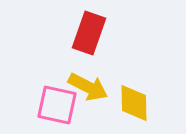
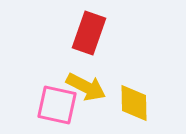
yellow arrow: moved 2 px left
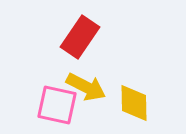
red rectangle: moved 9 px left, 4 px down; rotated 15 degrees clockwise
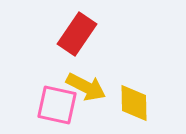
red rectangle: moved 3 px left, 3 px up
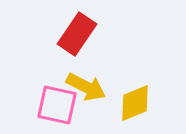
yellow diamond: moved 1 px right; rotated 69 degrees clockwise
